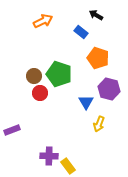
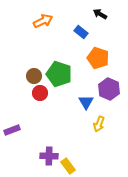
black arrow: moved 4 px right, 1 px up
purple hexagon: rotated 10 degrees clockwise
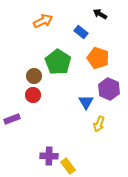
green pentagon: moved 1 px left, 12 px up; rotated 15 degrees clockwise
red circle: moved 7 px left, 2 px down
purple rectangle: moved 11 px up
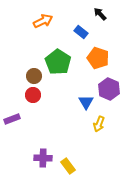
black arrow: rotated 16 degrees clockwise
purple cross: moved 6 px left, 2 px down
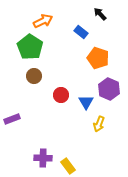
green pentagon: moved 28 px left, 15 px up
red circle: moved 28 px right
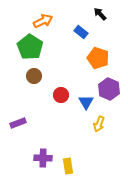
purple rectangle: moved 6 px right, 4 px down
yellow rectangle: rotated 28 degrees clockwise
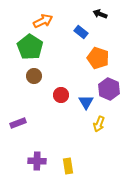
black arrow: rotated 24 degrees counterclockwise
purple cross: moved 6 px left, 3 px down
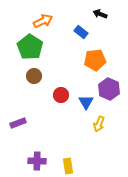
orange pentagon: moved 3 px left, 2 px down; rotated 25 degrees counterclockwise
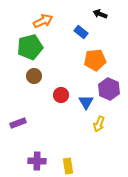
green pentagon: rotated 25 degrees clockwise
